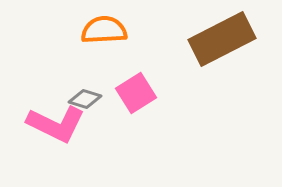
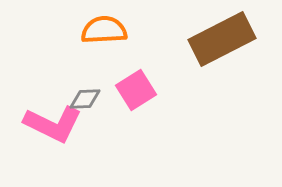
pink square: moved 3 px up
gray diamond: rotated 20 degrees counterclockwise
pink L-shape: moved 3 px left
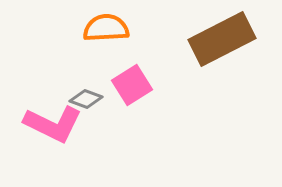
orange semicircle: moved 2 px right, 2 px up
pink square: moved 4 px left, 5 px up
gray diamond: moved 1 px right; rotated 24 degrees clockwise
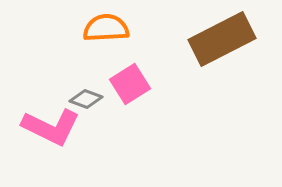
pink square: moved 2 px left, 1 px up
pink L-shape: moved 2 px left, 3 px down
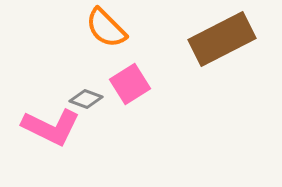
orange semicircle: rotated 132 degrees counterclockwise
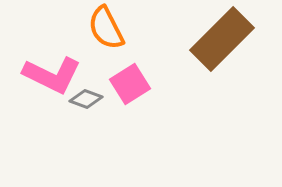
orange semicircle: rotated 18 degrees clockwise
brown rectangle: rotated 18 degrees counterclockwise
pink L-shape: moved 1 px right, 52 px up
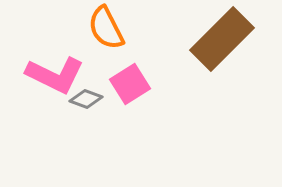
pink L-shape: moved 3 px right
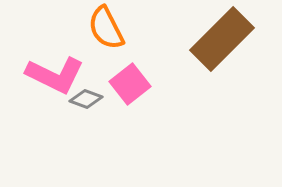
pink square: rotated 6 degrees counterclockwise
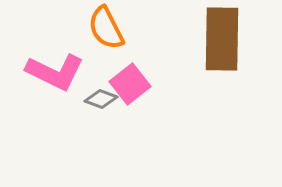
brown rectangle: rotated 44 degrees counterclockwise
pink L-shape: moved 3 px up
gray diamond: moved 15 px right
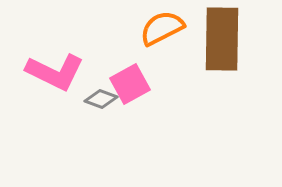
orange semicircle: moved 56 px right; rotated 90 degrees clockwise
pink square: rotated 9 degrees clockwise
